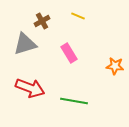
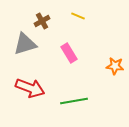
green line: rotated 20 degrees counterclockwise
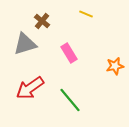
yellow line: moved 8 px right, 2 px up
brown cross: rotated 21 degrees counterclockwise
orange star: rotated 18 degrees counterclockwise
red arrow: rotated 124 degrees clockwise
green line: moved 4 px left, 1 px up; rotated 60 degrees clockwise
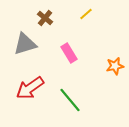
yellow line: rotated 64 degrees counterclockwise
brown cross: moved 3 px right, 3 px up
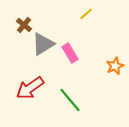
brown cross: moved 21 px left, 7 px down
gray triangle: moved 18 px right; rotated 15 degrees counterclockwise
pink rectangle: moved 1 px right
orange star: rotated 12 degrees counterclockwise
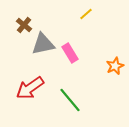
gray triangle: rotated 20 degrees clockwise
